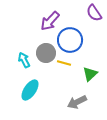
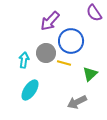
blue circle: moved 1 px right, 1 px down
cyan arrow: rotated 35 degrees clockwise
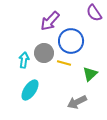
gray circle: moved 2 px left
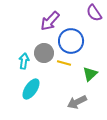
cyan arrow: moved 1 px down
cyan ellipse: moved 1 px right, 1 px up
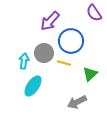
cyan ellipse: moved 2 px right, 3 px up
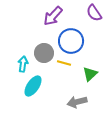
purple arrow: moved 3 px right, 5 px up
cyan arrow: moved 1 px left, 3 px down
gray arrow: rotated 12 degrees clockwise
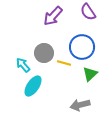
purple semicircle: moved 6 px left, 1 px up
blue circle: moved 11 px right, 6 px down
cyan arrow: moved 1 px down; rotated 49 degrees counterclockwise
gray arrow: moved 3 px right, 3 px down
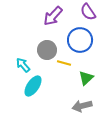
blue circle: moved 2 px left, 7 px up
gray circle: moved 3 px right, 3 px up
green triangle: moved 4 px left, 4 px down
gray arrow: moved 2 px right, 1 px down
